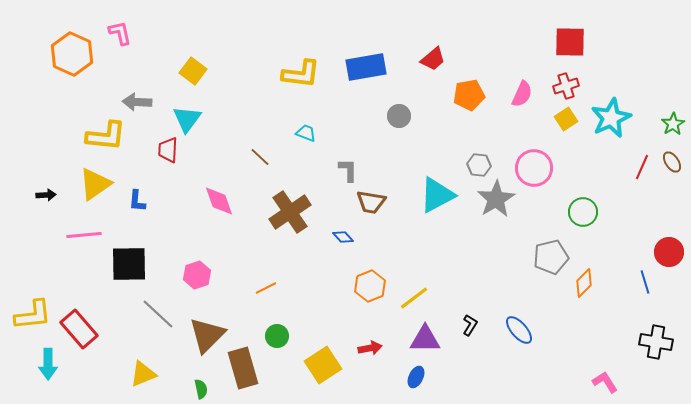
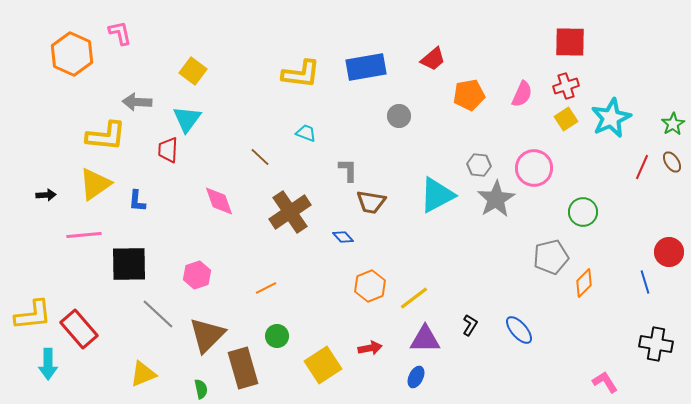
black cross at (656, 342): moved 2 px down
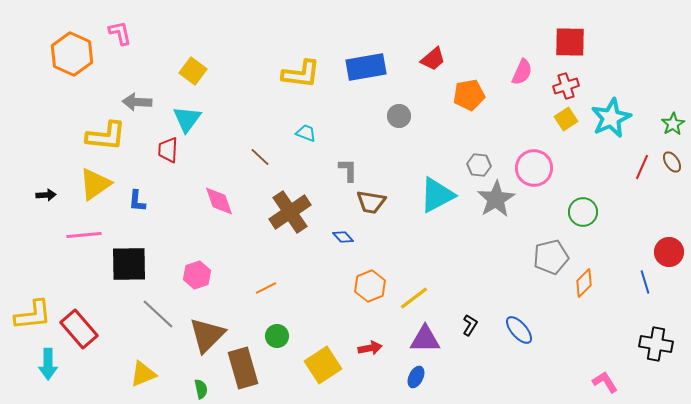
pink semicircle at (522, 94): moved 22 px up
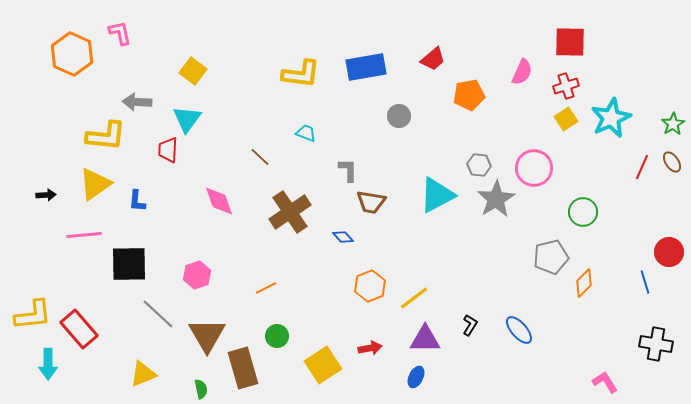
brown triangle at (207, 335): rotated 15 degrees counterclockwise
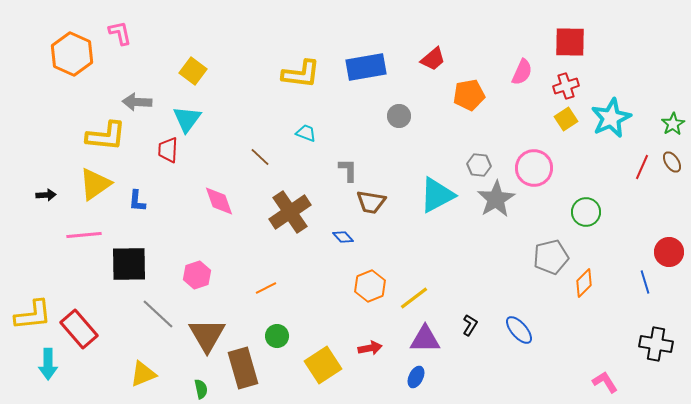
green circle at (583, 212): moved 3 px right
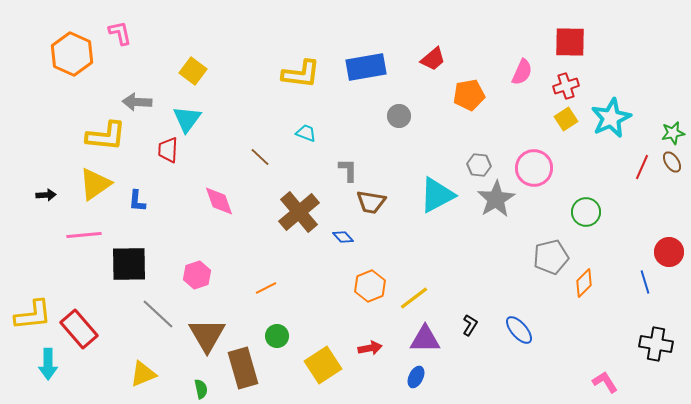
green star at (673, 124): moved 9 px down; rotated 20 degrees clockwise
brown cross at (290, 212): moved 9 px right; rotated 6 degrees counterclockwise
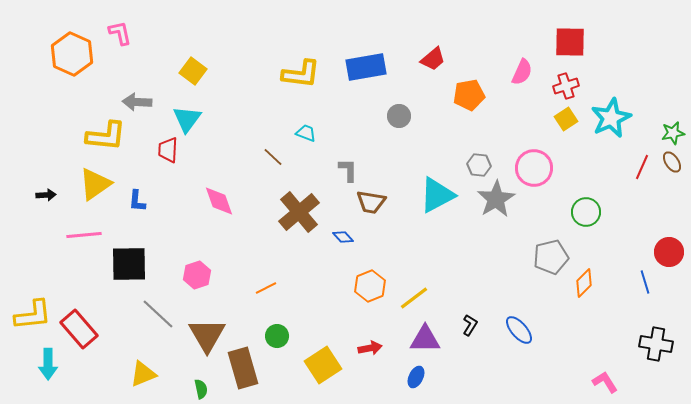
brown line at (260, 157): moved 13 px right
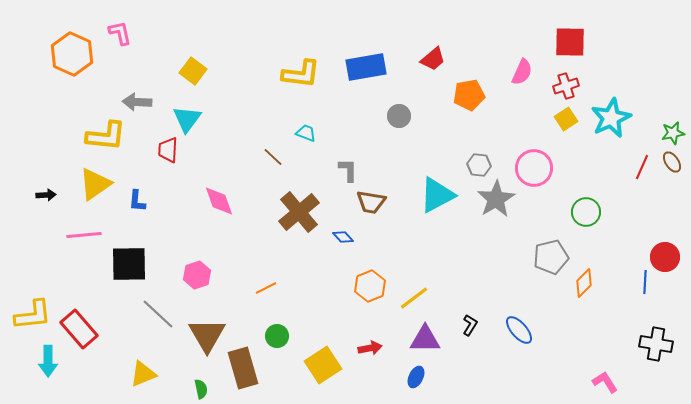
red circle at (669, 252): moved 4 px left, 5 px down
blue line at (645, 282): rotated 20 degrees clockwise
cyan arrow at (48, 364): moved 3 px up
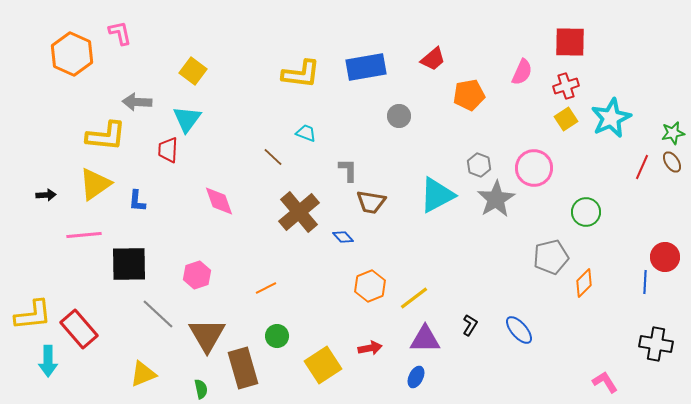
gray hexagon at (479, 165): rotated 15 degrees clockwise
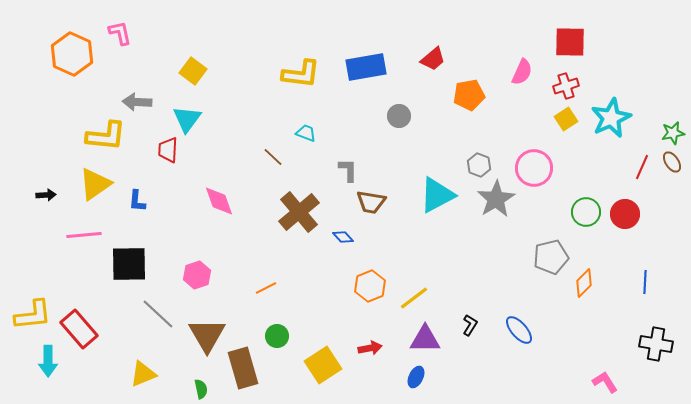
red circle at (665, 257): moved 40 px left, 43 px up
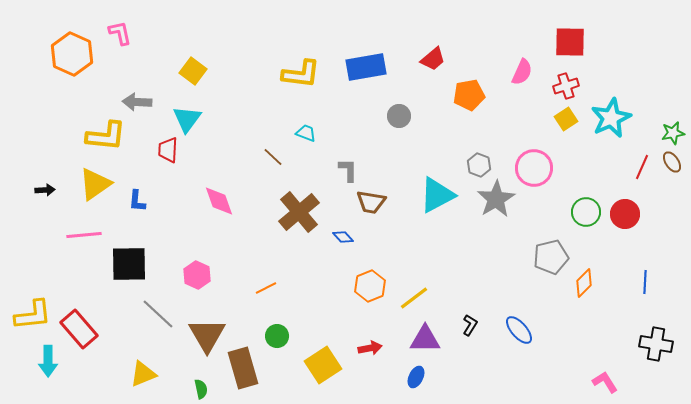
black arrow at (46, 195): moved 1 px left, 5 px up
pink hexagon at (197, 275): rotated 16 degrees counterclockwise
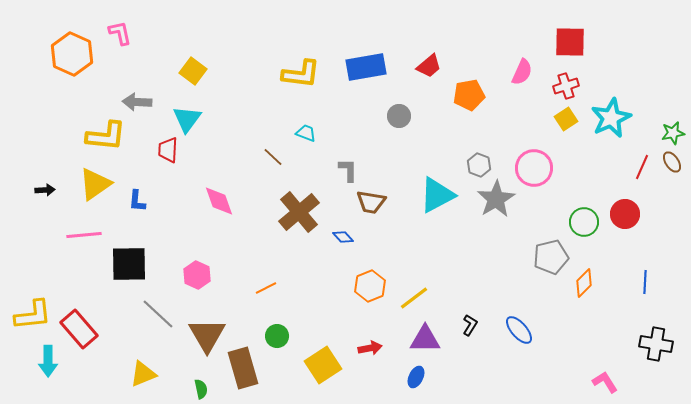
red trapezoid at (433, 59): moved 4 px left, 7 px down
green circle at (586, 212): moved 2 px left, 10 px down
